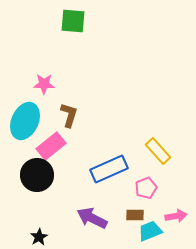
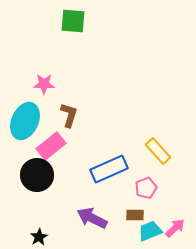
pink arrow: moved 1 px left, 12 px down; rotated 35 degrees counterclockwise
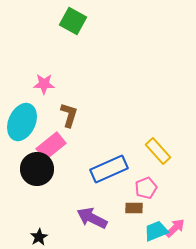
green square: rotated 24 degrees clockwise
cyan ellipse: moved 3 px left, 1 px down
black circle: moved 6 px up
brown rectangle: moved 1 px left, 7 px up
cyan trapezoid: moved 6 px right
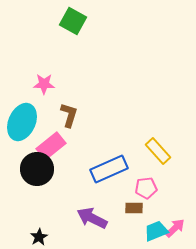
pink pentagon: rotated 15 degrees clockwise
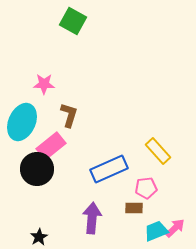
purple arrow: rotated 68 degrees clockwise
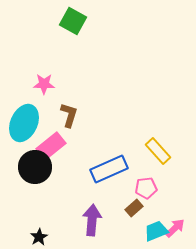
cyan ellipse: moved 2 px right, 1 px down
black circle: moved 2 px left, 2 px up
brown rectangle: rotated 42 degrees counterclockwise
purple arrow: moved 2 px down
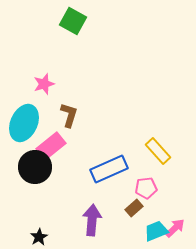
pink star: rotated 20 degrees counterclockwise
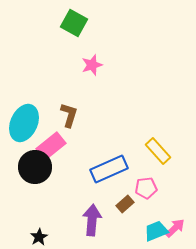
green square: moved 1 px right, 2 px down
pink star: moved 48 px right, 19 px up
brown rectangle: moved 9 px left, 4 px up
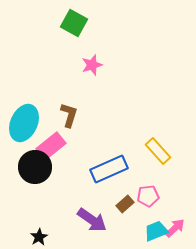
pink pentagon: moved 2 px right, 8 px down
purple arrow: rotated 120 degrees clockwise
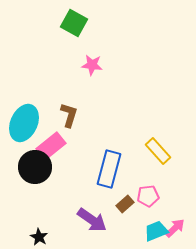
pink star: rotated 25 degrees clockwise
blue rectangle: rotated 51 degrees counterclockwise
black star: rotated 12 degrees counterclockwise
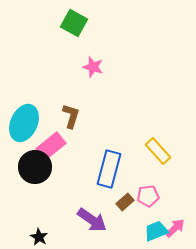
pink star: moved 1 px right, 2 px down; rotated 10 degrees clockwise
brown L-shape: moved 2 px right, 1 px down
brown rectangle: moved 2 px up
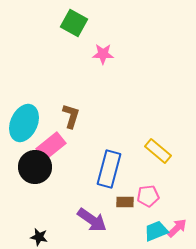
pink star: moved 10 px right, 13 px up; rotated 15 degrees counterclockwise
yellow rectangle: rotated 8 degrees counterclockwise
brown rectangle: rotated 42 degrees clockwise
pink arrow: moved 2 px right
black star: rotated 18 degrees counterclockwise
